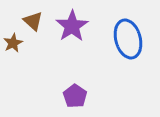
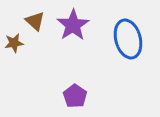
brown triangle: moved 2 px right
purple star: moved 1 px right, 1 px up
brown star: moved 1 px right; rotated 18 degrees clockwise
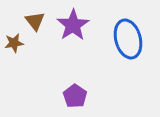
brown triangle: rotated 10 degrees clockwise
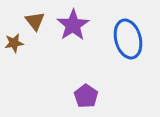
purple pentagon: moved 11 px right
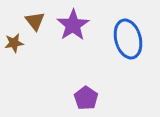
purple pentagon: moved 2 px down
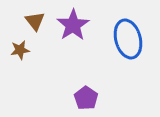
brown star: moved 6 px right, 7 px down
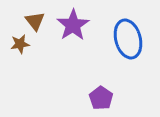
brown star: moved 6 px up
purple pentagon: moved 15 px right
